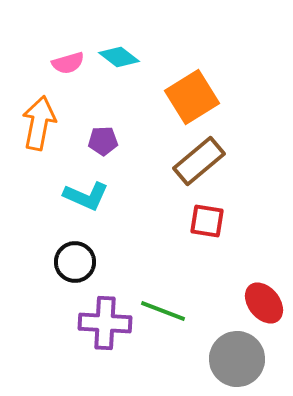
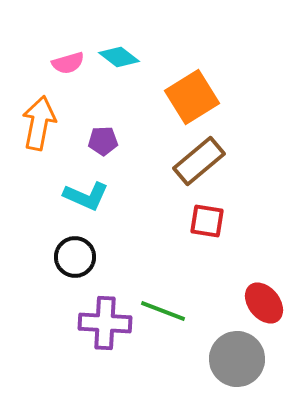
black circle: moved 5 px up
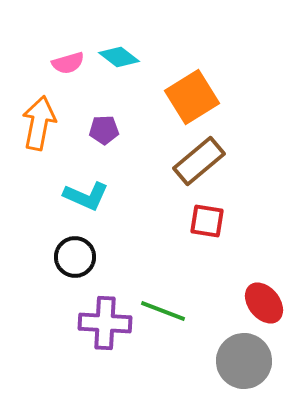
purple pentagon: moved 1 px right, 11 px up
gray circle: moved 7 px right, 2 px down
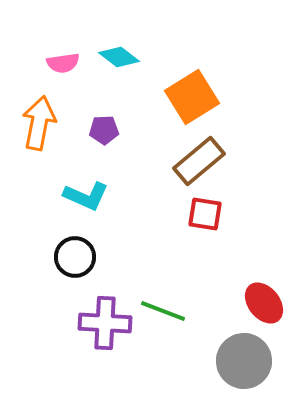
pink semicircle: moved 5 px left; rotated 8 degrees clockwise
red square: moved 2 px left, 7 px up
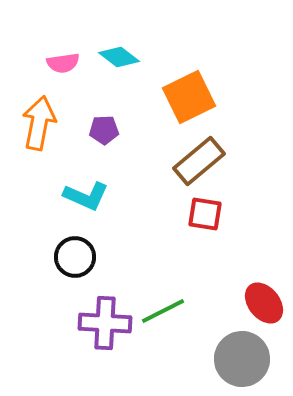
orange square: moved 3 px left; rotated 6 degrees clockwise
green line: rotated 48 degrees counterclockwise
gray circle: moved 2 px left, 2 px up
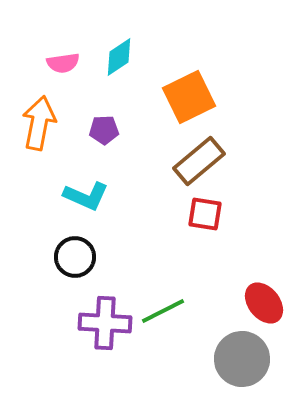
cyan diamond: rotated 72 degrees counterclockwise
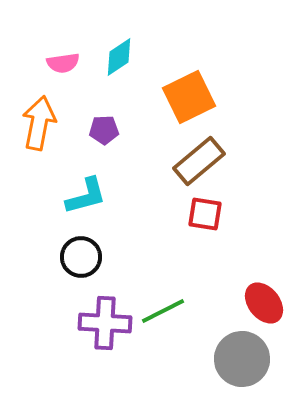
cyan L-shape: rotated 39 degrees counterclockwise
black circle: moved 6 px right
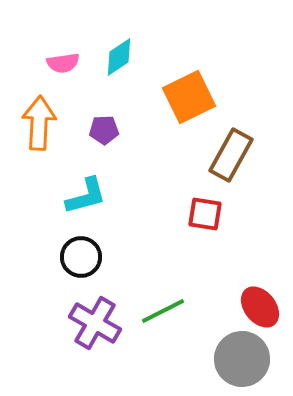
orange arrow: rotated 8 degrees counterclockwise
brown rectangle: moved 32 px right, 6 px up; rotated 21 degrees counterclockwise
red ellipse: moved 4 px left, 4 px down
purple cross: moved 10 px left; rotated 27 degrees clockwise
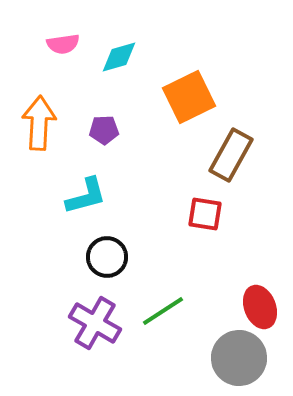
cyan diamond: rotated 18 degrees clockwise
pink semicircle: moved 19 px up
black circle: moved 26 px right
red ellipse: rotated 18 degrees clockwise
green line: rotated 6 degrees counterclockwise
gray circle: moved 3 px left, 1 px up
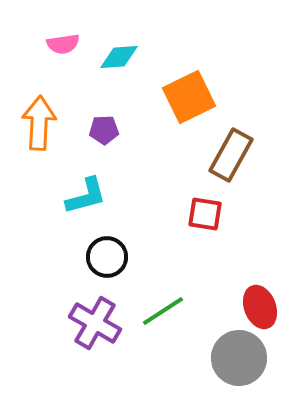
cyan diamond: rotated 12 degrees clockwise
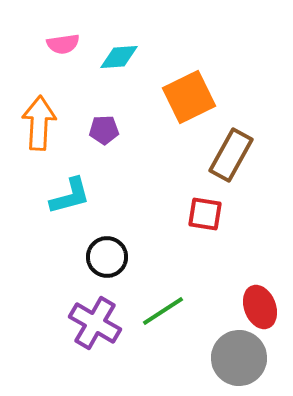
cyan L-shape: moved 16 px left
